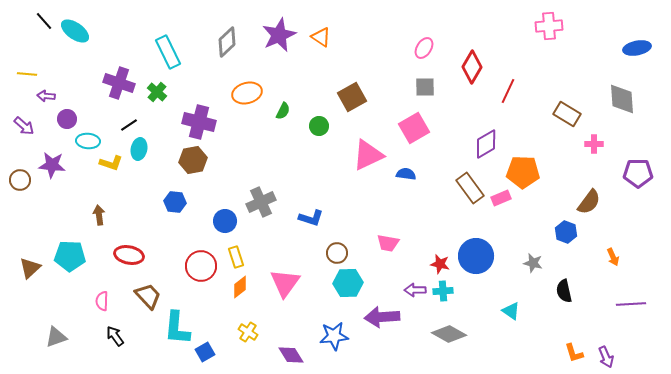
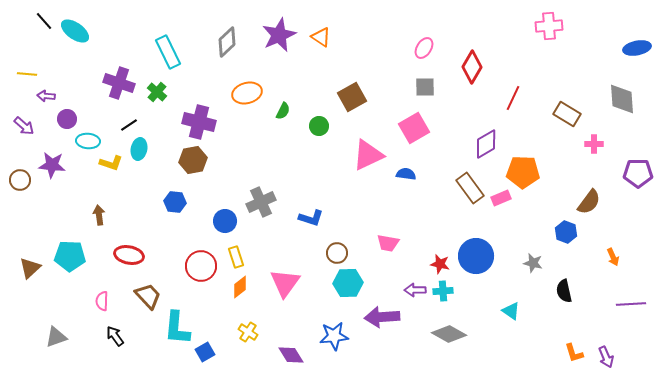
red line at (508, 91): moved 5 px right, 7 px down
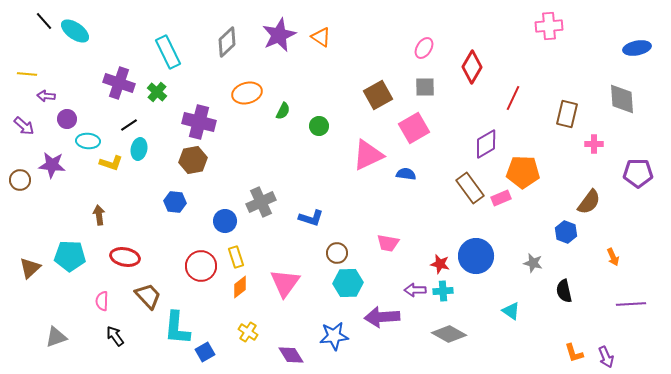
brown square at (352, 97): moved 26 px right, 2 px up
brown rectangle at (567, 114): rotated 72 degrees clockwise
red ellipse at (129, 255): moved 4 px left, 2 px down
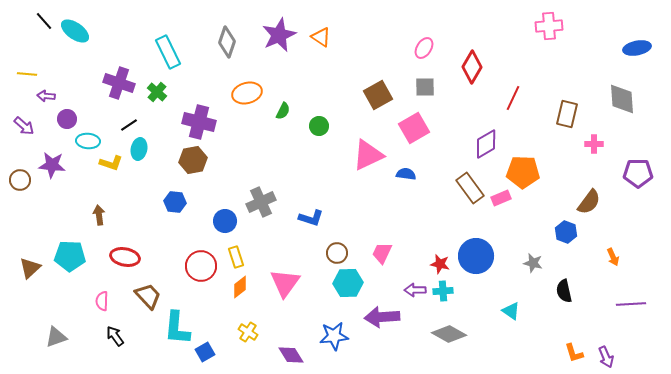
gray diamond at (227, 42): rotated 28 degrees counterclockwise
pink trapezoid at (388, 243): moved 6 px left, 10 px down; rotated 105 degrees clockwise
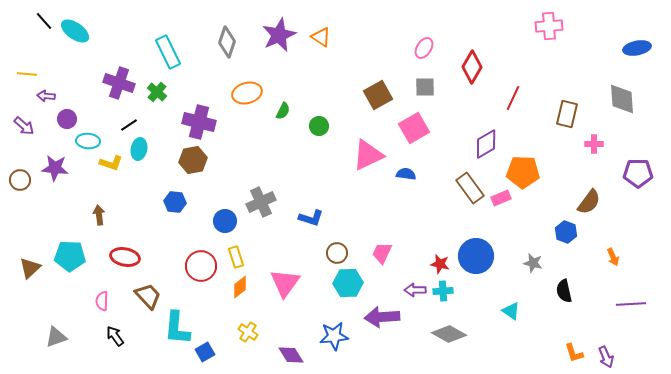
purple star at (52, 165): moved 3 px right, 3 px down
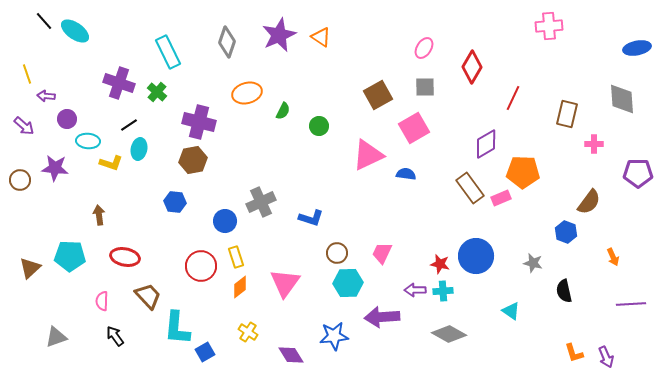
yellow line at (27, 74): rotated 66 degrees clockwise
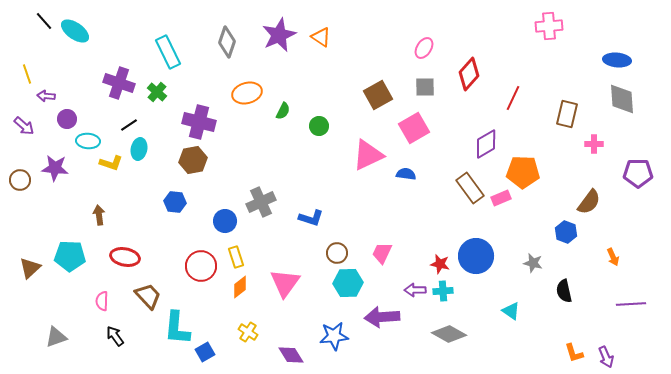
blue ellipse at (637, 48): moved 20 px left, 12 px down; rotated 16 degrees clockwise
red diamond at (472, 67): moved 3 px left, 7 px down; rotated 12 degrees clockwise
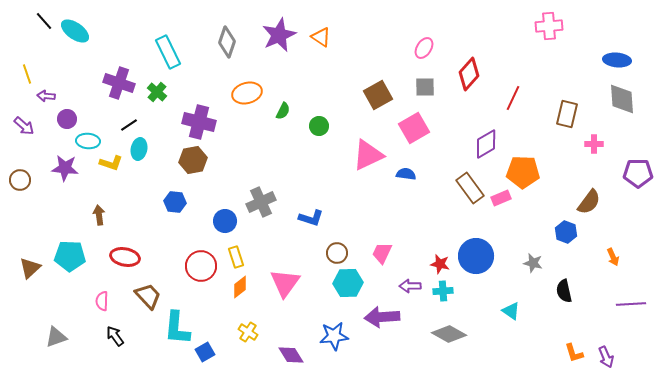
purple star at (55, 168): moved 10 px right
purple arrow at (415, 290): moved 5 px left, 4 px up
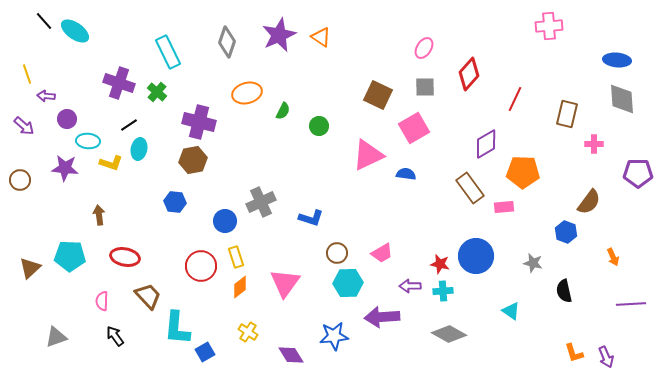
brown square at (378, 95): rotated 36 degrees counterclockwise
red line at (513, 98): moved 2 px right, 1 px down
pink rectangle at (501, 198): moved 3 px right, 9 px down; rotated 18 degrees clockwise
pink trapezoid at (382, 253): rotated 145 degrees counterclockwise
